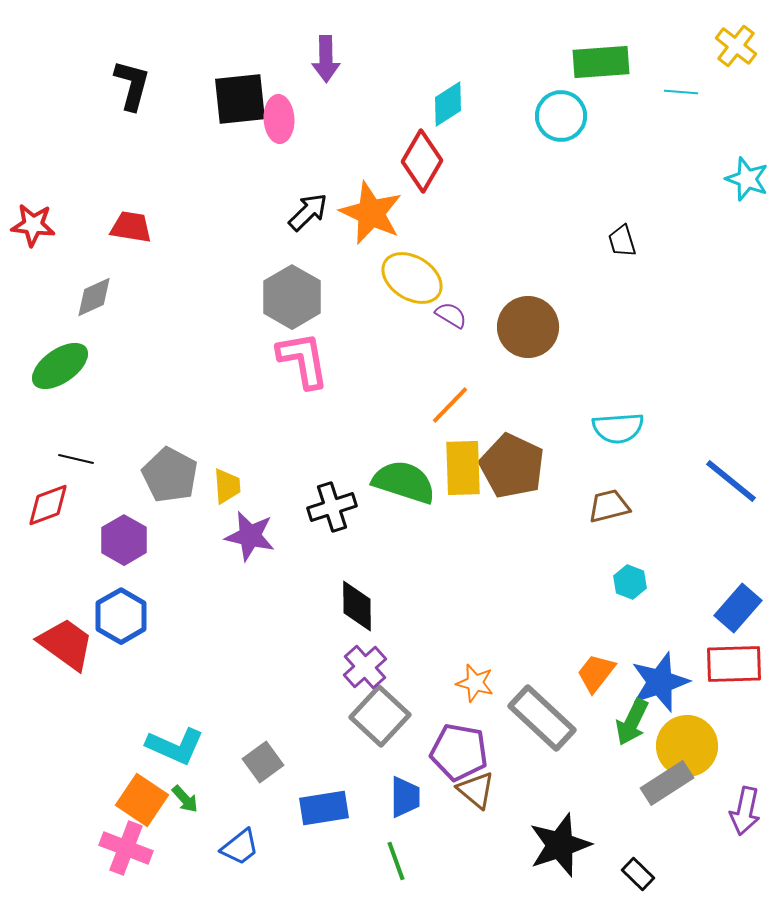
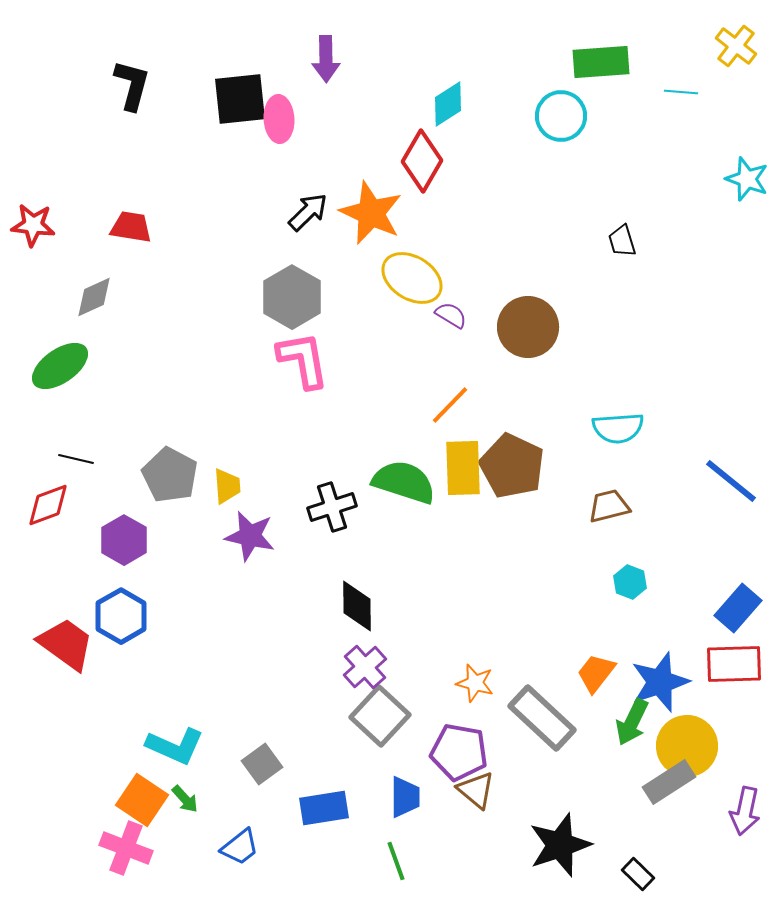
gray square at (263, 762): moved 1 px left, 2 px down
gray rectangle at (667, 783): moved 2 px right, 1 px up
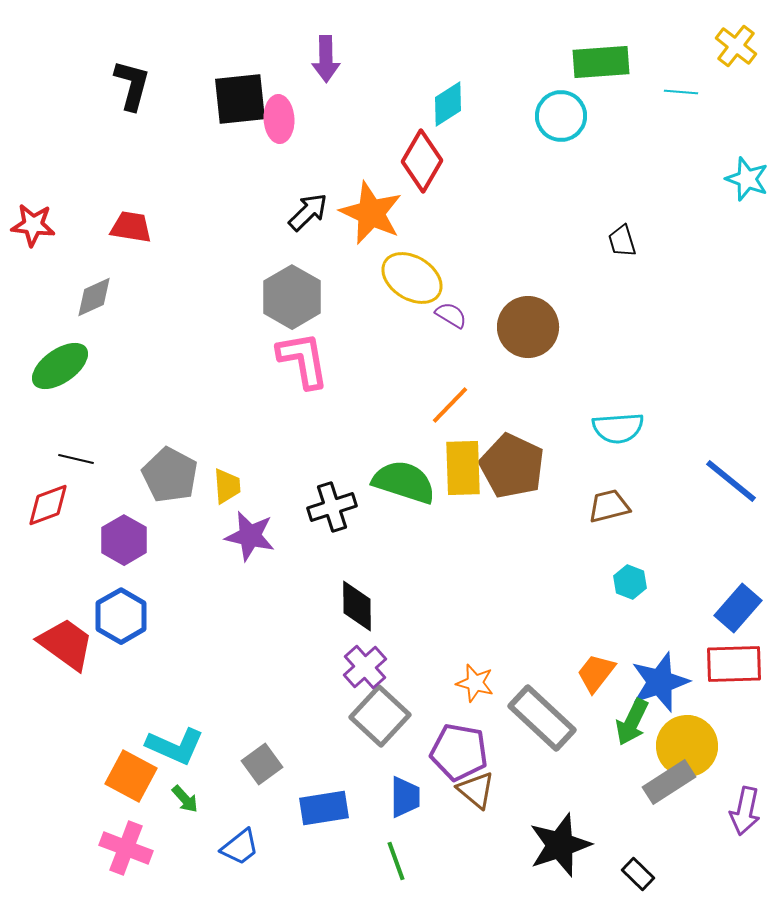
orange square at (142, 800): moved 11 px left, 24 px up; rotated 6 degrees counterclockwise
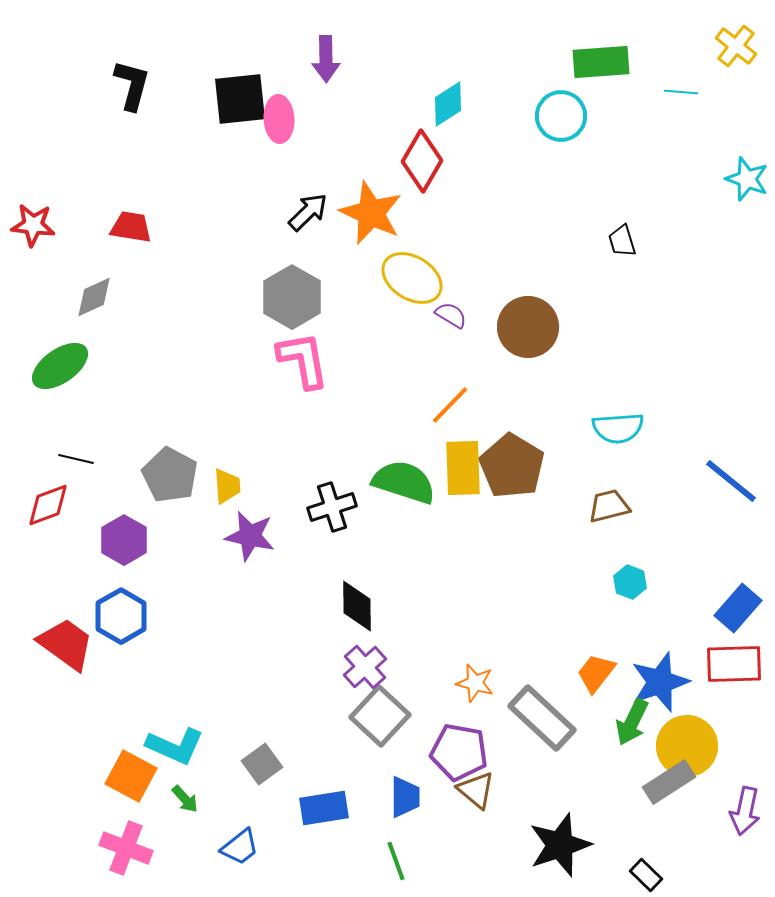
brown pentagon at (512, 466): rotated 6 degrees clockwise
black rectangle at (638, 874): moved 8 px right, 1 px down
